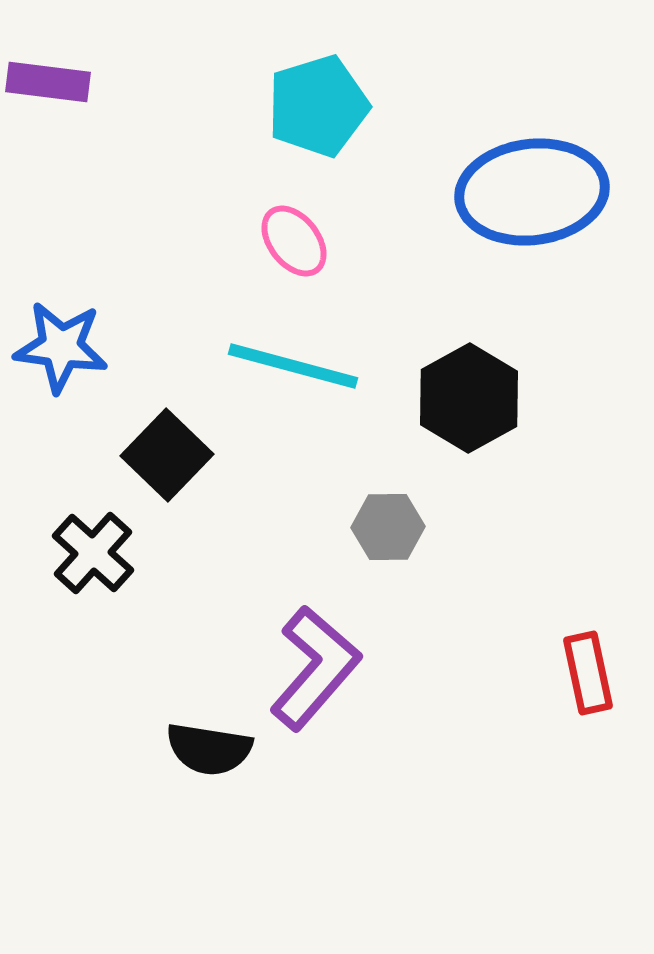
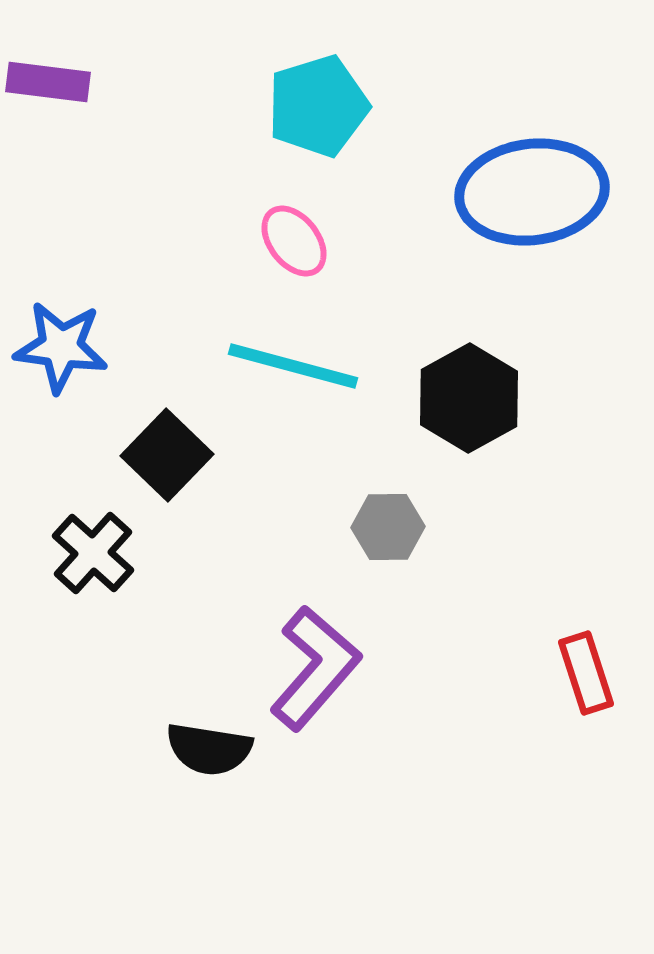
red rectangle: moved 2 px left; rotated 6 degrees counterclockwise
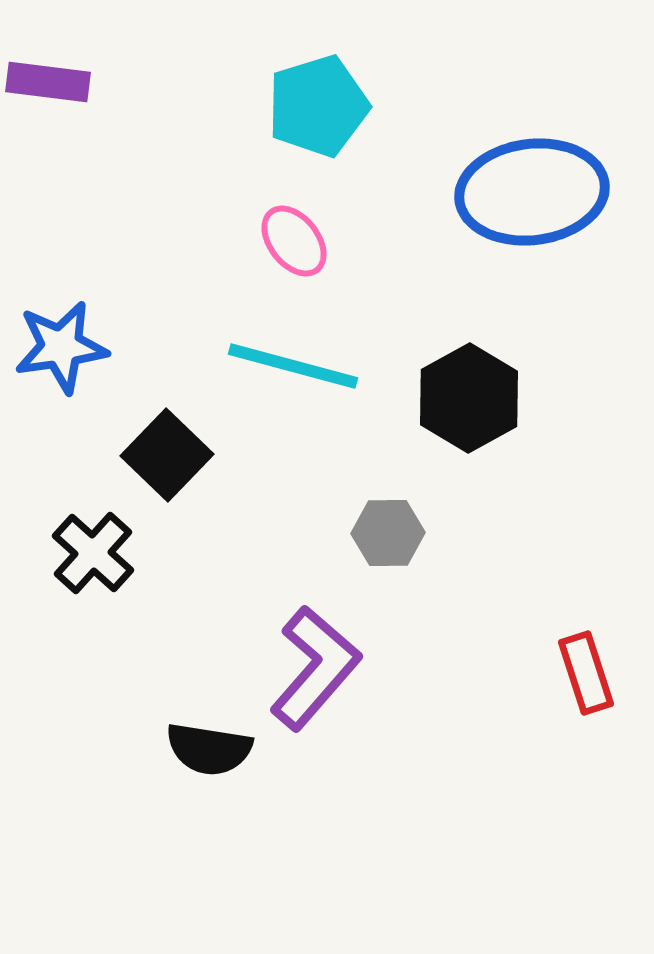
blue star: rotated 16 degrees counterclockwise
gray hexagon: moved 6 px down
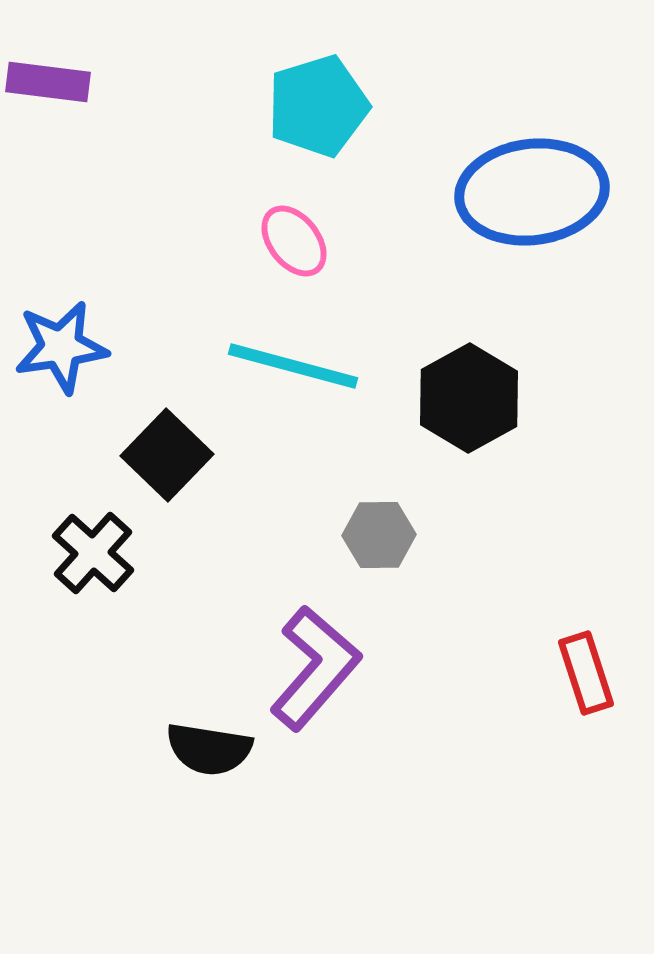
gray hexagon: moved 9 px left, 2 px down
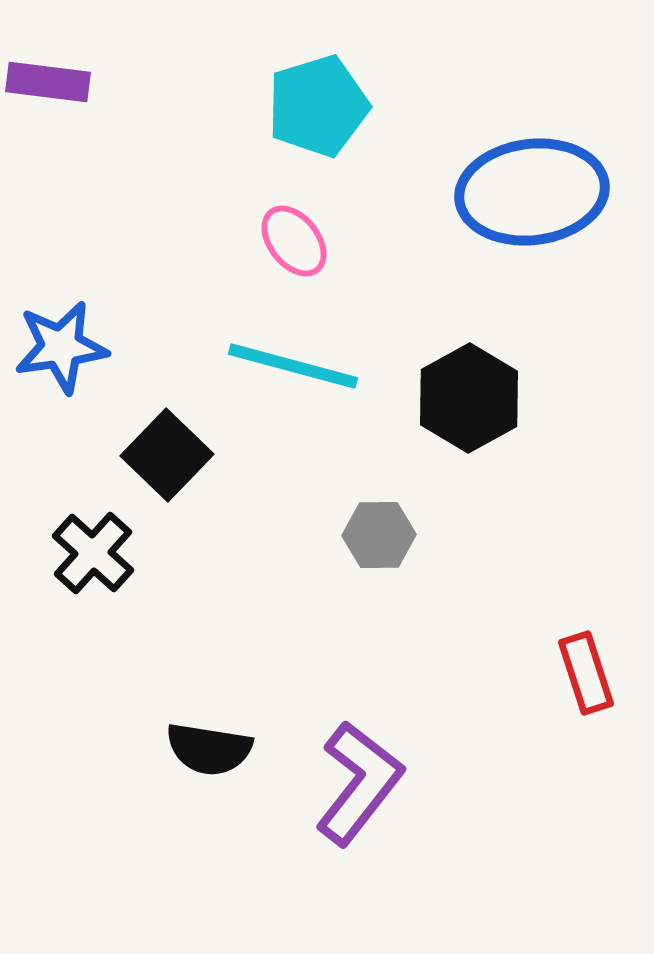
purple L-shape: moved 44 px right, 115 px down; rotated 3 degrees counterclockwise
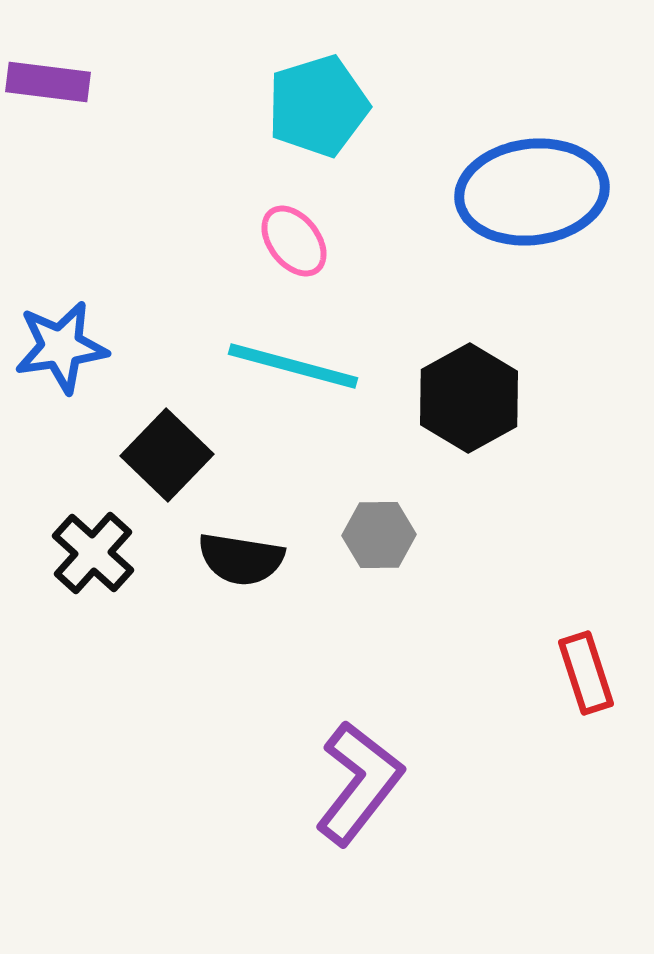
black semicircle: moved 32 px right, 190 px up
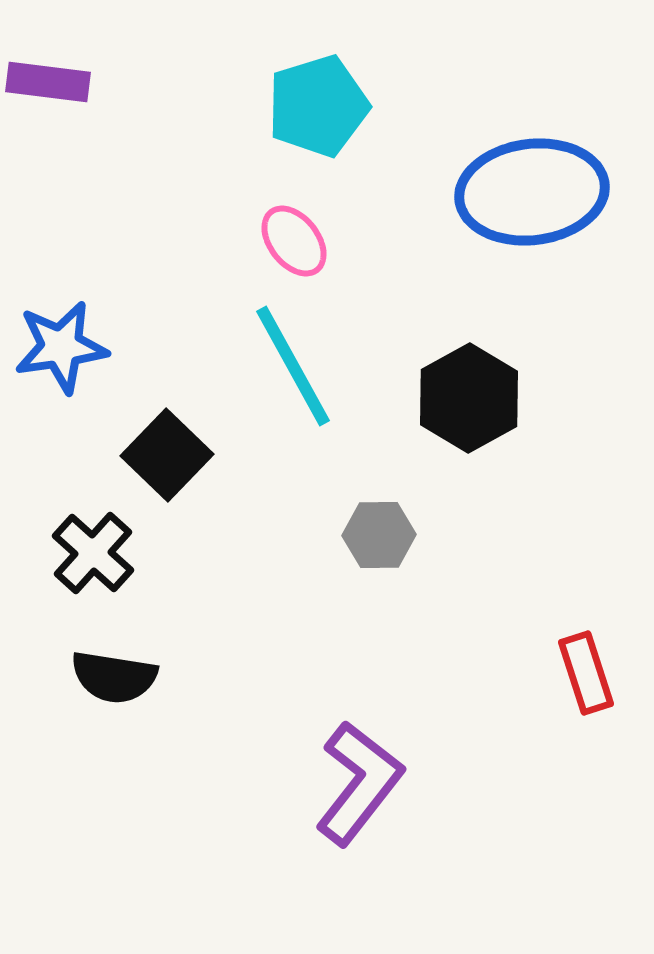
cyan line: rotated 46 degrees clockwise
black semicircle: moved 127 px left, 118 px down
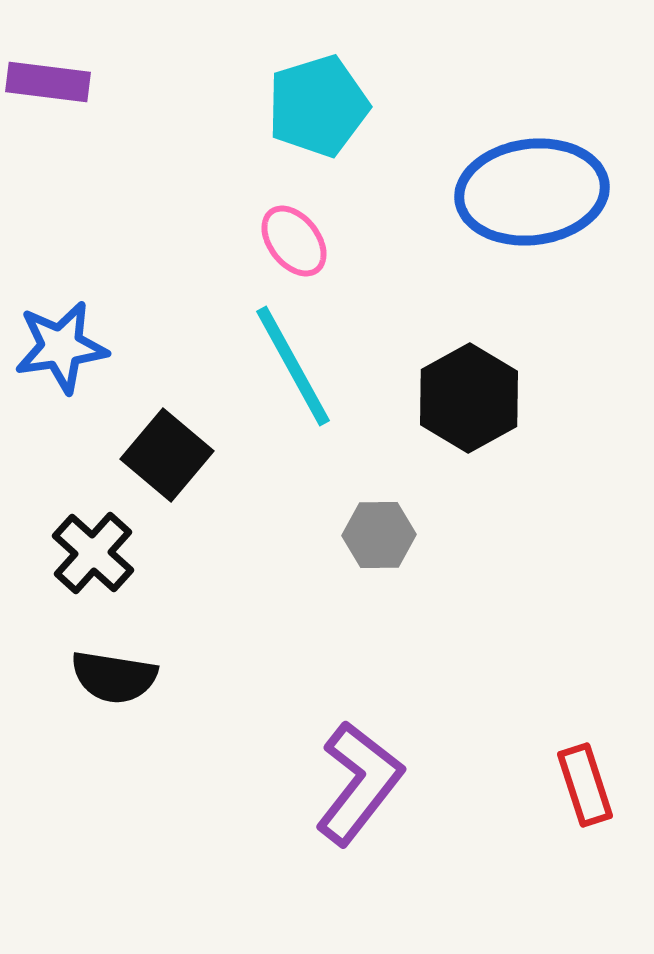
black square: rotated 4 degrees counterclockwise
red rectangle: moved 1 px left, 112 px down
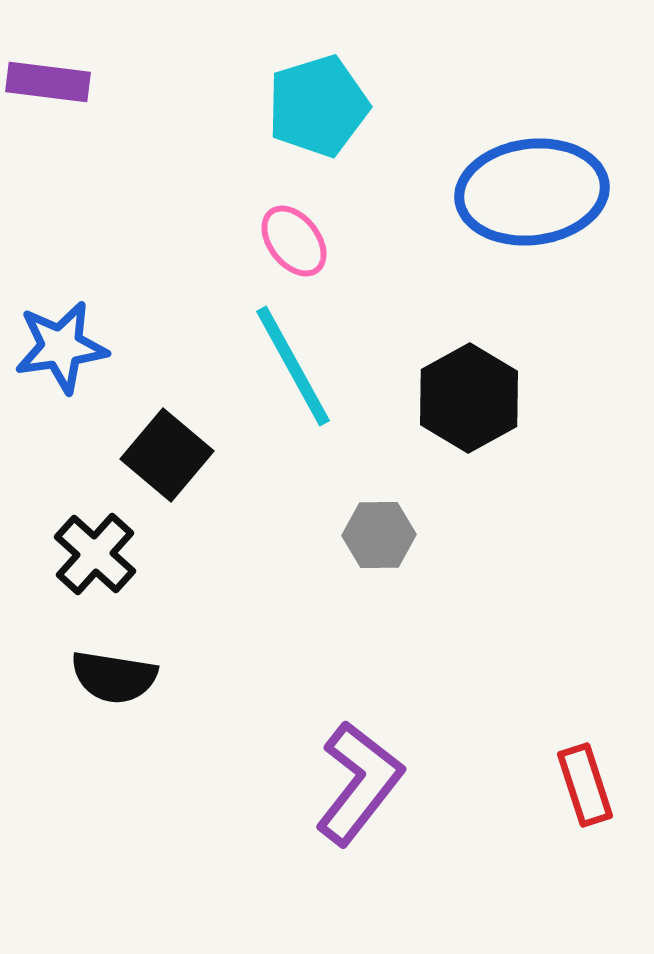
black cross: moved 2 px right, 1 px down
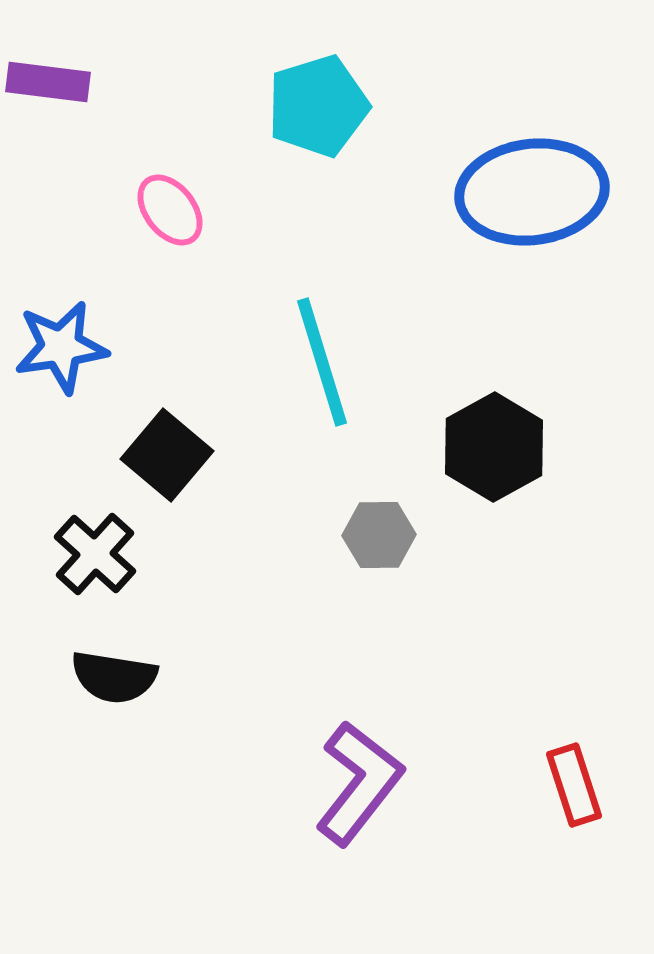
pink ellipse: moved 124 px left, 31 px up
cyan line: moved 29 px right, 4 px up; rotated 12 degrees clockwise
black hexagon: moved 25 px right, 49 px down
red rectangle: moved 11 px left
